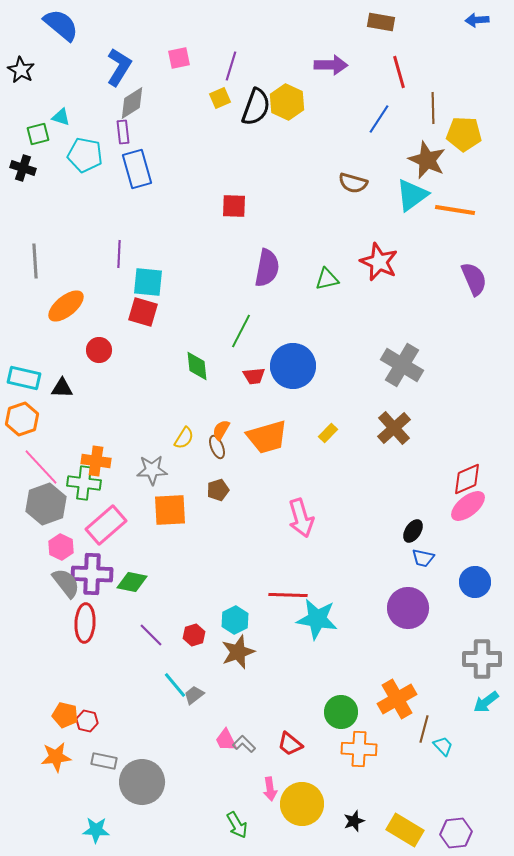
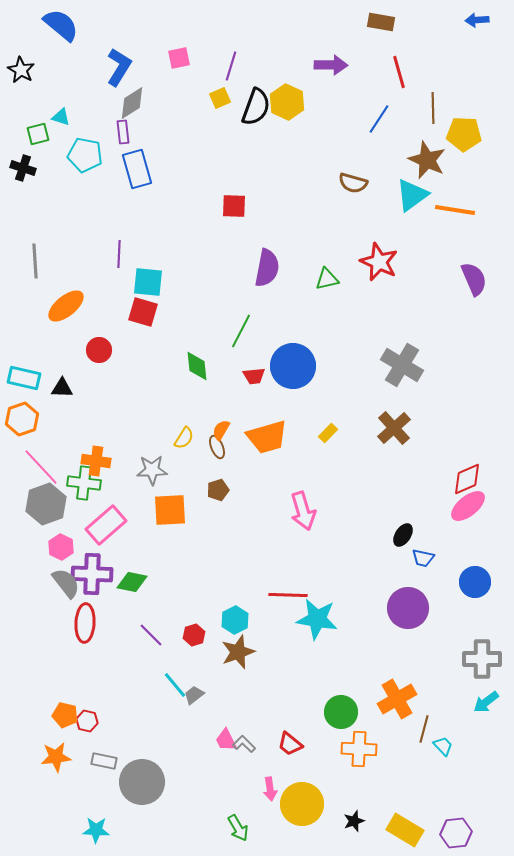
pink arrow at (301, 518): moved 2 px right, 7 px up
black ellipse at (413, 531): moved 10 px left, 4 px down
green arrow at (237, 825): moved 1 px right, 3 px down
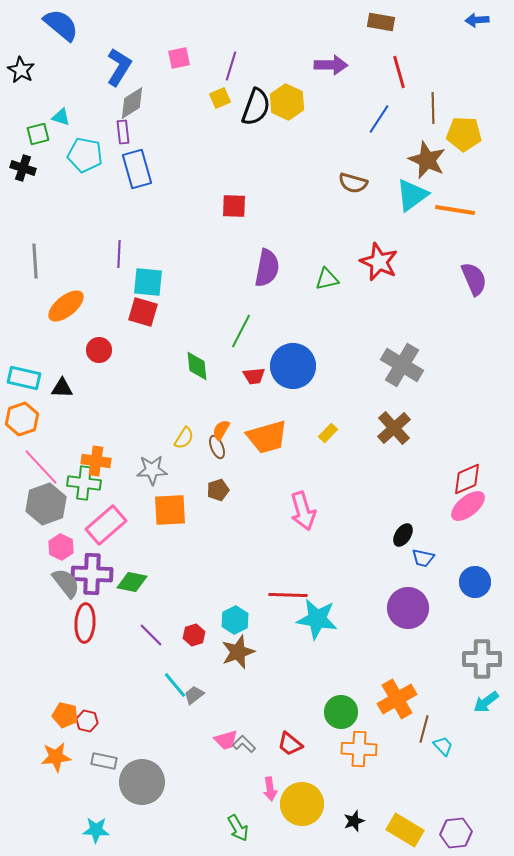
pink trapezoid at (226, 740): rotated 80 degrees counterclockwise
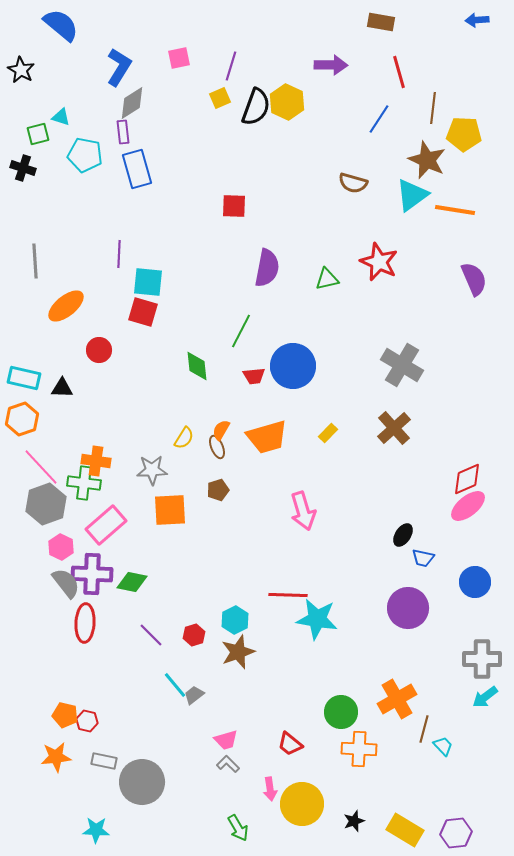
brown line at (433, 108): rotated 8 degrees clockwise
cyan arrow at (486, 702): moved 1 px left, 5 px up
gray L-shape at (244, 744): moved 16 px left, 20 px down
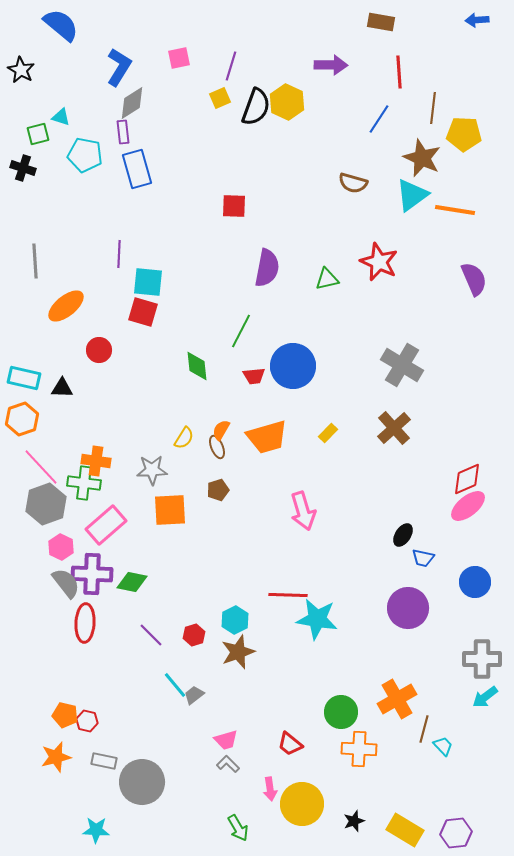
red line at (399, 72): rotated 12 degrees clockwise
brown star at (427, 160): moved 5 px left, 2 px up
orange star at (56, 757): rotated 8 degrees counterclockwise
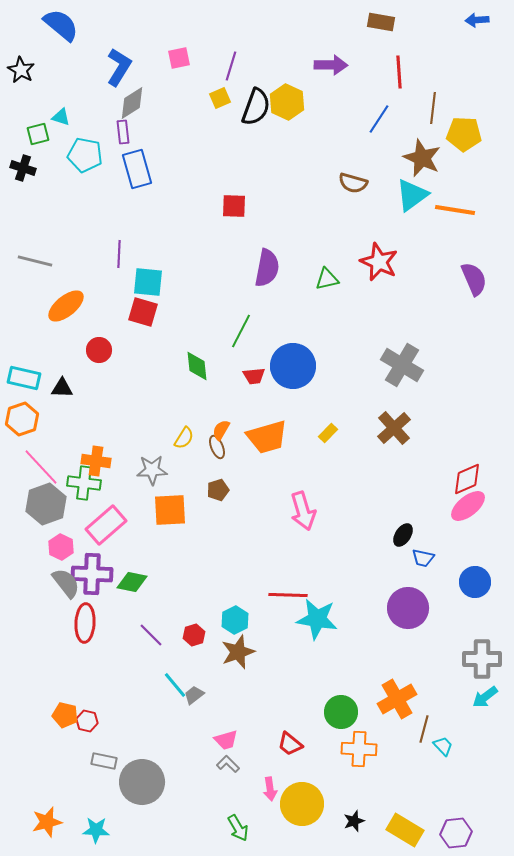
gray line at (35, 261): rotated 72 degrees counterclockwise
orange star at (56, 757): moved 9 px left, 65 px down
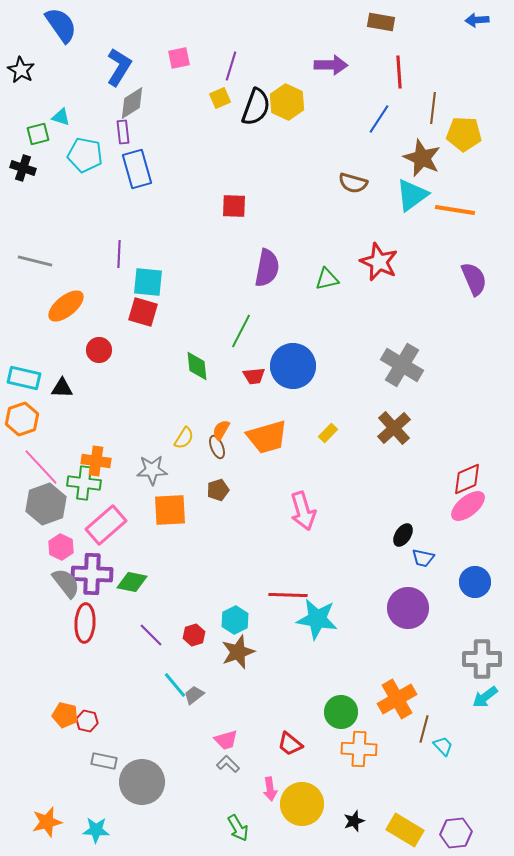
blue semicircle at (61, 25): rotated 15 degrees clockwise
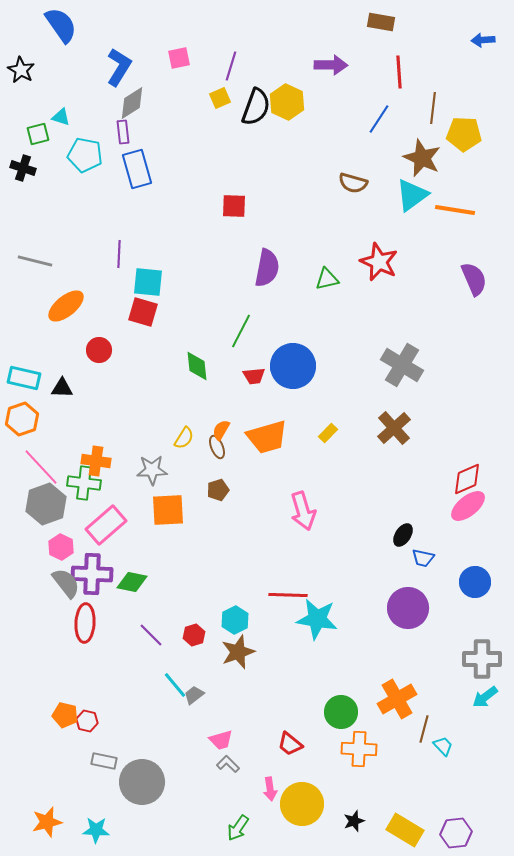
blue arrow at (477, 20): moved 6 px right, 20 px down
orange square at (170, 510): moved 2 px left
pink trapezoid at (226, 740): moved 5 px left
green arrow at (238, 828): rotated 64 degrees clockwise
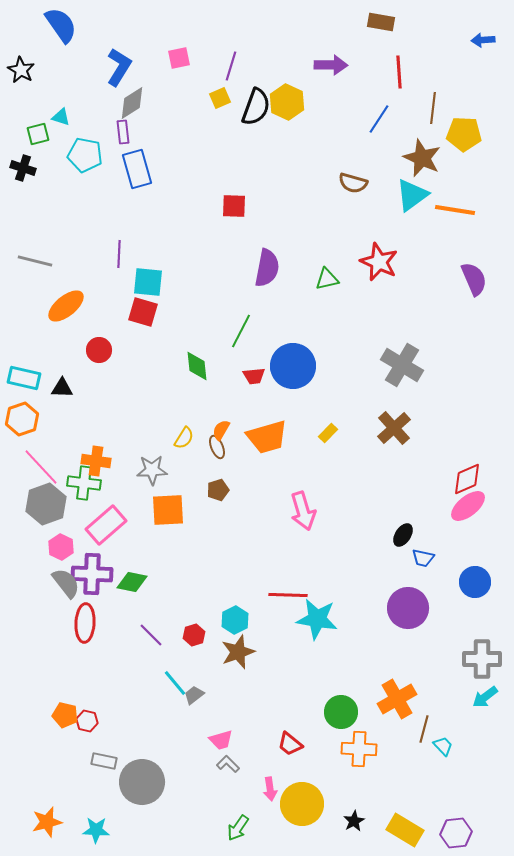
cyan line at (175, 685): moved 2 px up
black star at (354, 821): rotated 10 degrees counterclockwise
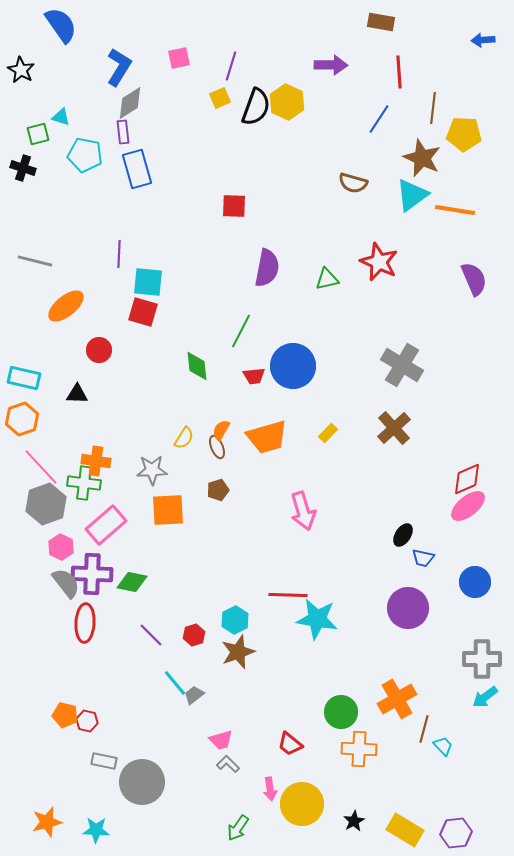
gray diamond at (132, 103): moved 2 px left
black triangle at (62, 388): moved 15 px right, 6 px down
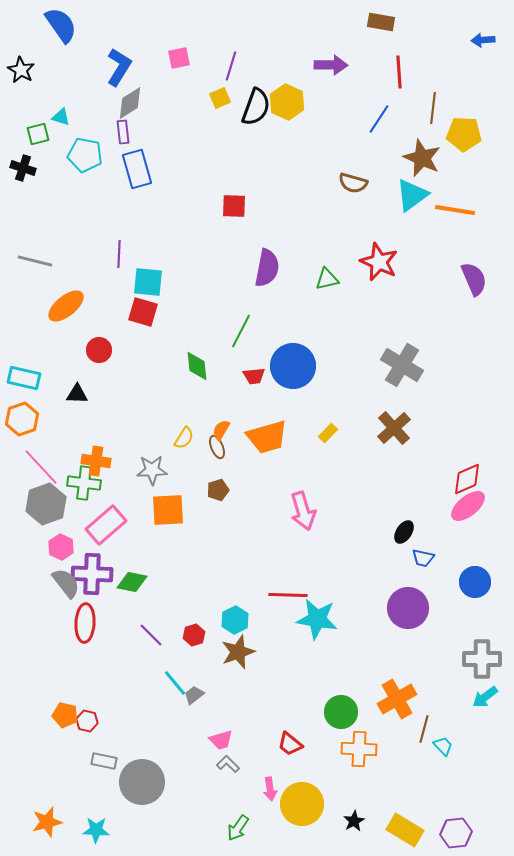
black ellipse at (403, 535): moved 1 px right, 3 px up
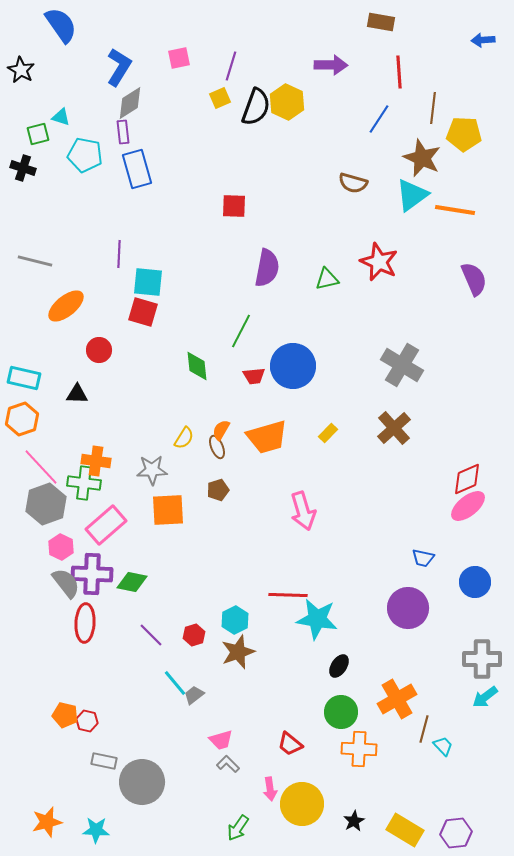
black ellipse at (404, 532): moved 65 px left, 134 px down
